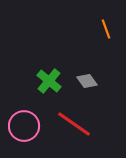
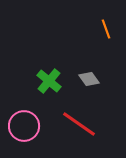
gray diamond: moved 2 px right, 2 px up
red line: moved 5 px right
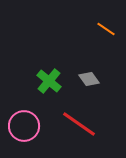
orange line: rotated 36 degrees counterclockwise
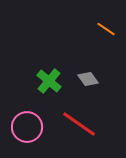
gray diamond: moved 1 px left
pink circle: moved 3 px right, 1 px down
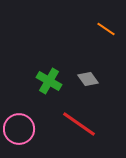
green cross: rotated 10 degrees counterclockwise
pink circle: moved 8 px left, 2 px down
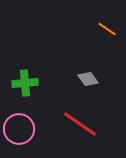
orange line: moved 1 px right
green cross: moved 24 px left, 2 px down; rotated 35 degrees counterclockwise
red line: moved 1 px right
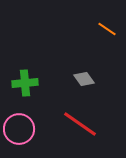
gray diamond: moved 4 px left
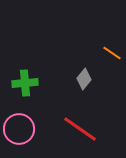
orange line: moved 5 px right, 24 px down
gray diamond: rotated 75 degrees clockwise
red line: moved 5 px down
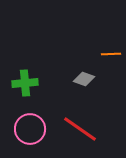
orange line: moved 1 px left, 1 px down; rotated 36 degrees counterclockwise
gray diamond: rotated 70 degrees clockwise
pink circle: moved 11 px right
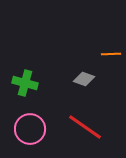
green cross: rotated 20 degrees clockwise
red line: moved 5 px right, 2 px up
